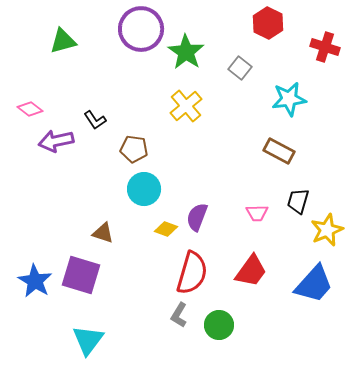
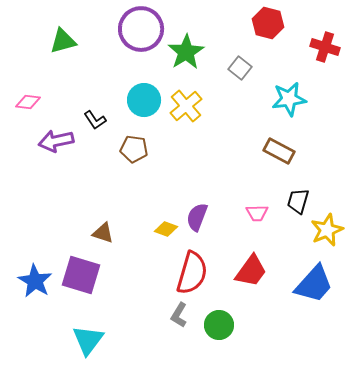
red hexagon: rotated 12 degrees counterclockwise
green star: rotated 6 degrees clockwise
pink diamond: moved 2 px left, 7 px up; rotated 30 degrees counterclockwise
cyan circle: moved 89 px up
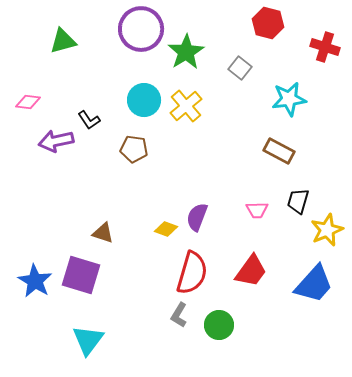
black L-shape: moved 6 px left
pink trapezoid: moved 3 px up
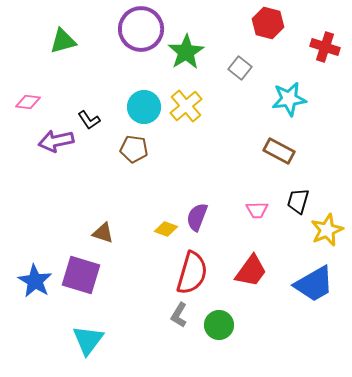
cyan circle: moved 7 px down
blue trapezoid: rotated 18 degrees clockwise
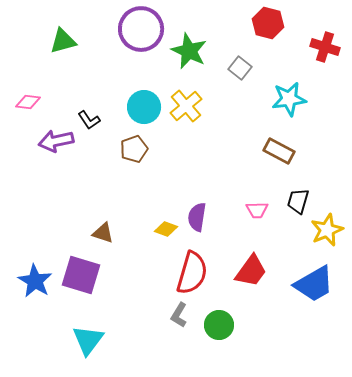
green star: moved 3 px right, 1 px up; rotated 15 degrees counterclockwise
brown pentagon: rotated 28 degrees counterclockwise
purple semicircle: rotated 12 degrees counterclockwise
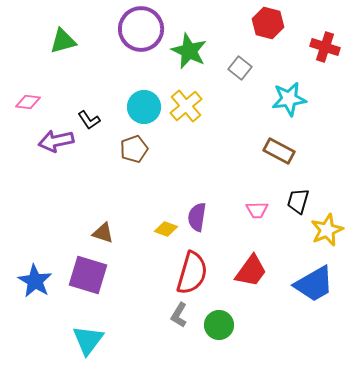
purple square: moved 7 px right
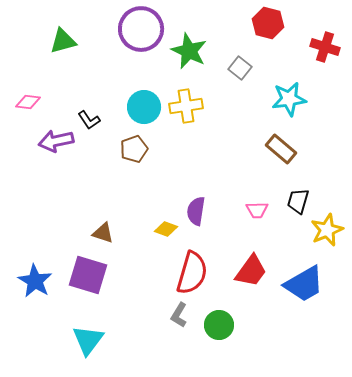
yellow cross: rotated 32 degrees clockwise
brown rectangle: moved 2 px right, 2 px up; rotated 12 degrees clockwise
purple semicircle: moved 1 px left, 6 px up
blue trapezoid: moved 10 px left
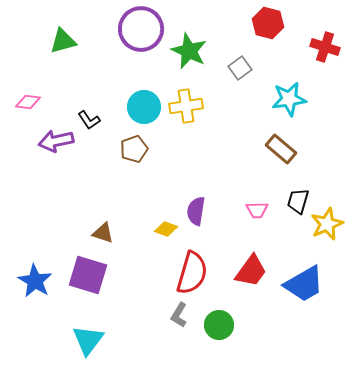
gray square: rotated 15 degrees clockwise
yellow star: moved 6 px up
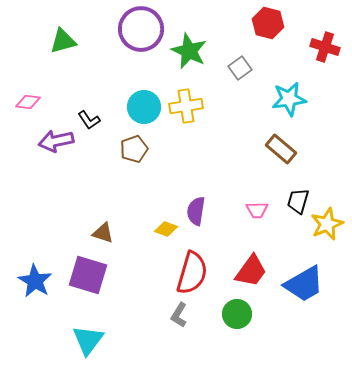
green circle: moved 18 px right, 11 px up
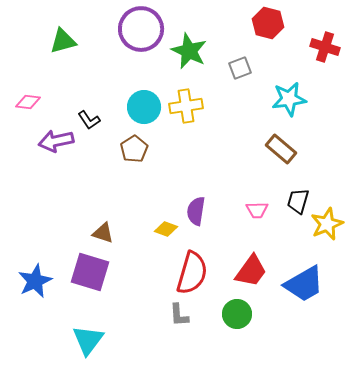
gray square: rotated 15 degrees clockwise
brown pentagon: rotated 12 degrees counterclockwise
purple square: moved 2 px right, 3 px up
blue star: rotated 16 degrees clockwise
gray L-shape: rotated 35 degrees counterclockwise
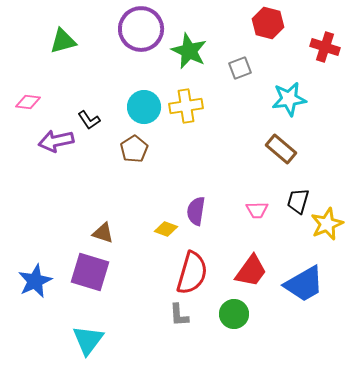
green circle: moved 3 px left
